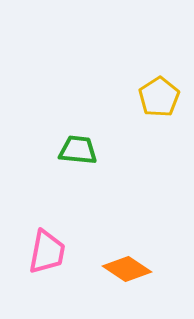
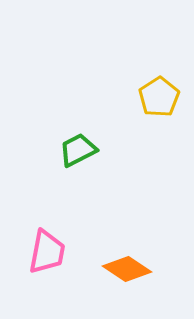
green trapezoid: rotated 33 degrees counterclockwise
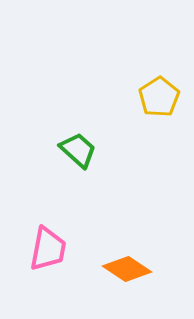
green trapezoid: rotated 69 degrees clockwise
pink trapezoid: moved 1 px right, 3 px up
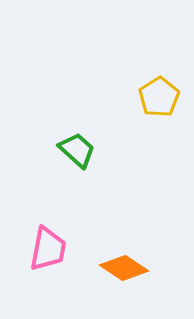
green trapezoid: moved 1 px left
orange diamond: moved 3 px left, 1 px up
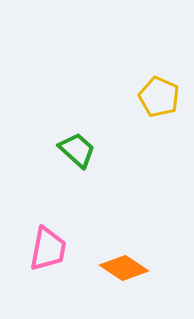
yellow pentagon: rotated 15 degrees counterclockwise
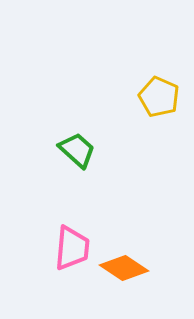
pink trapezoid: moved 24 px right, 1 px up; rotated 6 degrees counterclockwise
